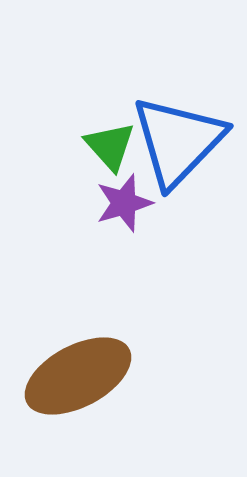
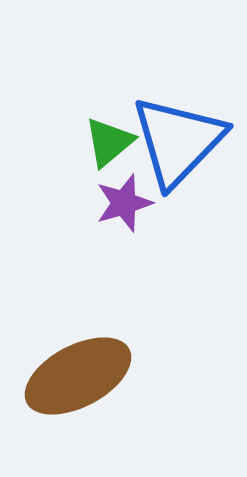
green triangle: moved 1 px left, 4 px up; rotated 32 degrees clockwise
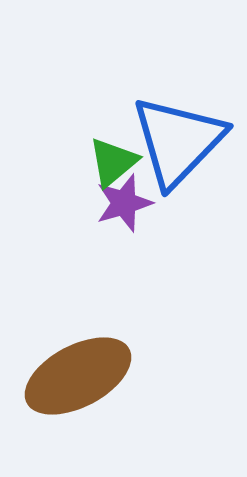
green triangle: moved 4 px right, 20 px down
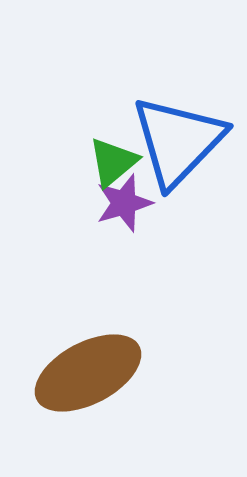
brown ellipse: moved 10 px right, 3 px up
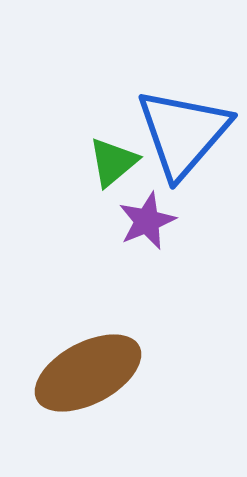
blue triangle: moved 5 px right, 8 px up; rotated 3 degrees counterclockwise
purple star: moved 23 px right, 18 px down; rotated 6 degrees counterclockwise
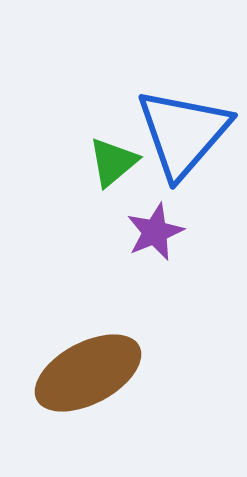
purple star: moved 8 px right, 11 px down
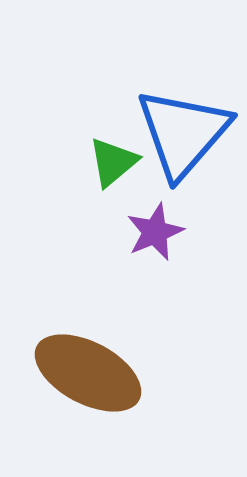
brown ellipse: rotated 56 degrees clockwise
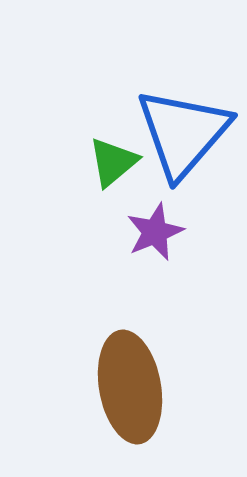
brown ellipse: moved 42 px right, 14 px down; rotated 52 degrees clockwise
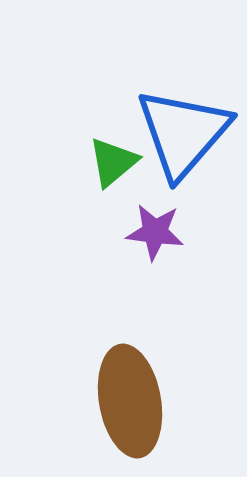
purple star: rotated 30 degrees clockwise
brown ellipse: moved 14 px down
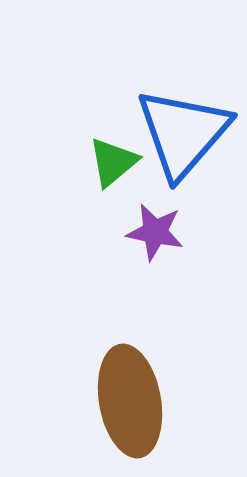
purple star: rotated 4 degrees clockwise
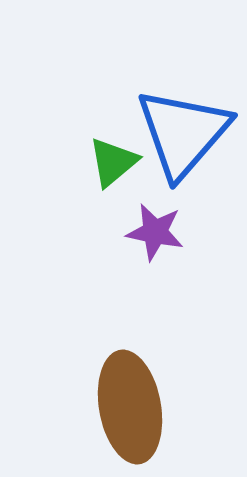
brown ellipse: moved 6 px down
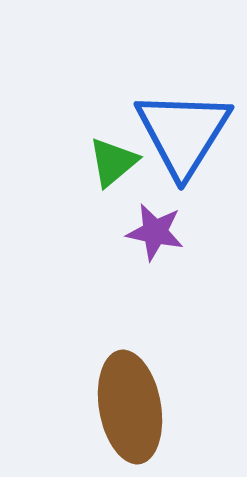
blue triangle: rotated 9 degrees counterclockwise
